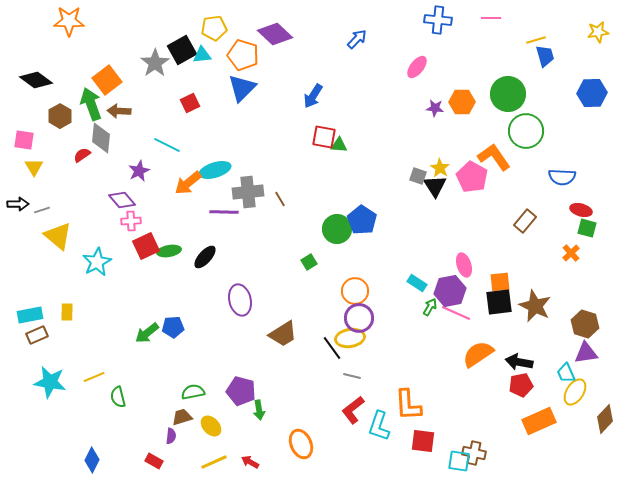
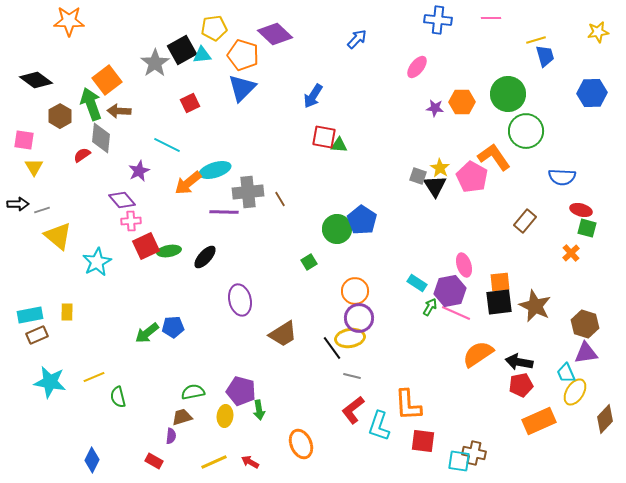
yellow ellipse at (211, 426): moved 14 px right, 10 px up; rotated 50 degrees clockwise
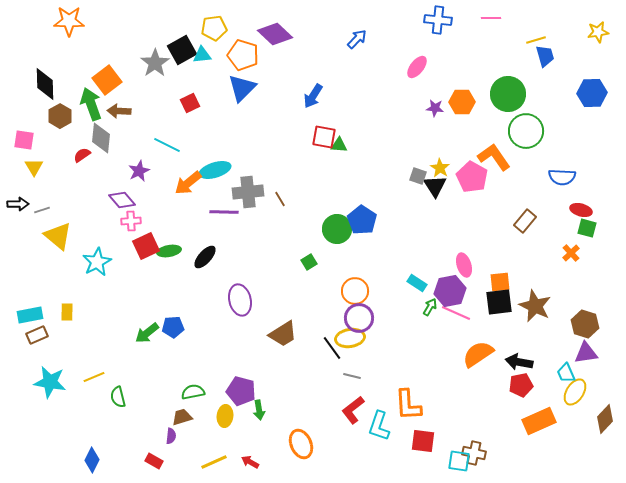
black diamond at (36, 80): moved 9 px right, 4 px down; rotated 52 degrees clockwise
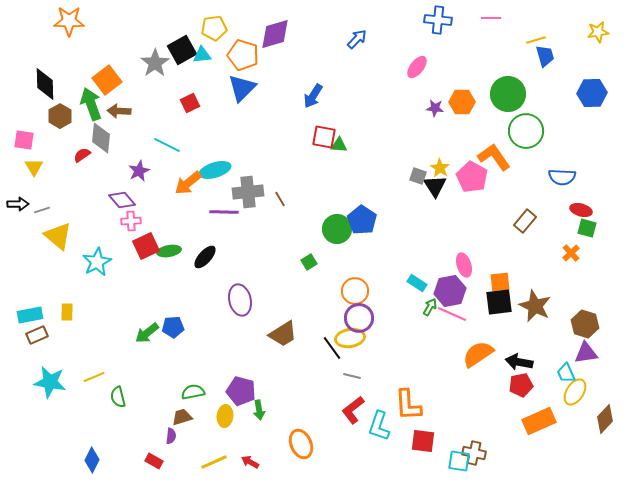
purple diamond at (275, 34): rotated 60 degrees counterclockwise
pink line at (456, 313): moved 4 px left, 1 px down
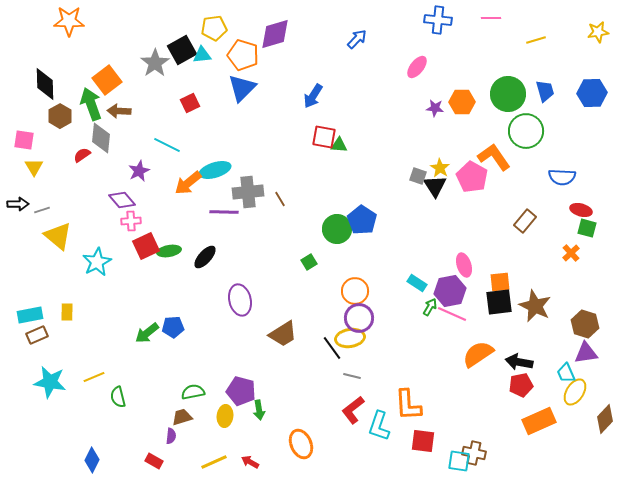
blue trapezoid at (545, 56): moved 35 px down
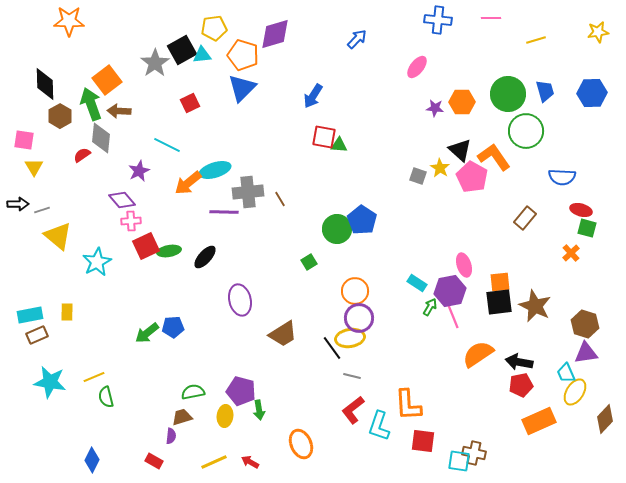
black triangle at (435, 186): moved 25 px right, 36 px up; rotated 15 degrees counterclockwise
brown rectangle at (525, 221): moved 3 px up
pink line at (452, 314): rotated 44 degrees clockwise
green semicircle at (118, 397): moved 12 px left
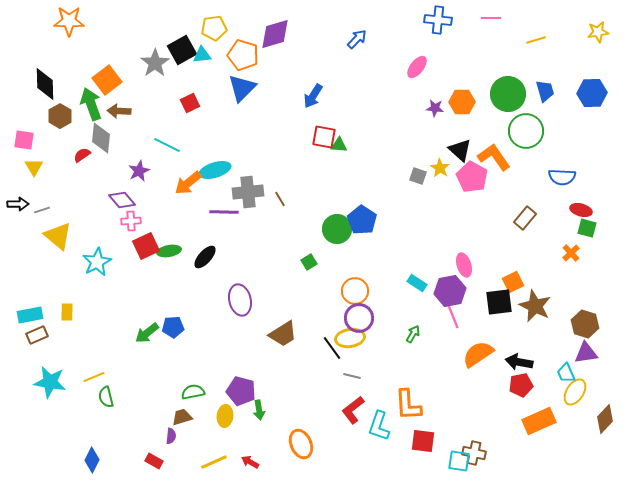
orange square at (500, 282): moved 13 px right; rotated 20 degrees counterclockwise
green arrow at (430, 307): moved 17 px left, 27 px down
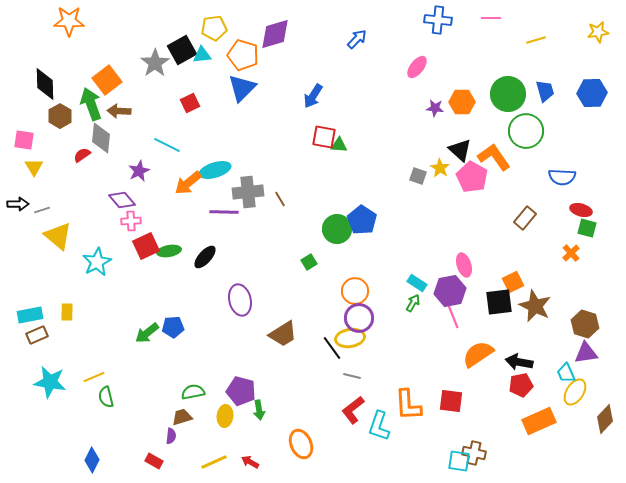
green arrow at (413, 334): moved 31 px up
red square at (423, 441): moved 28 px right, 40 px up
